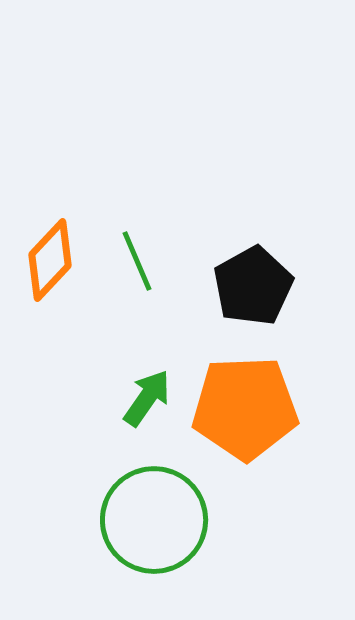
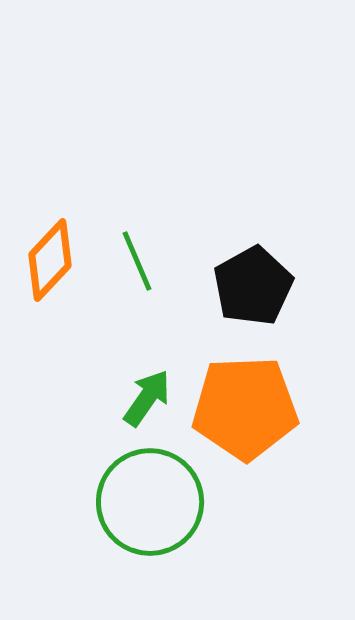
green circle: moved 4 px left, 18 px up
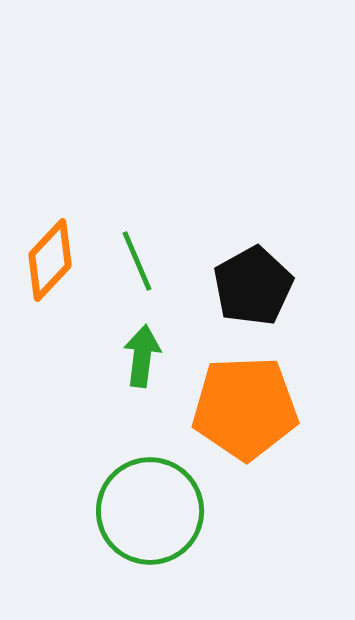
green arrow: moved 5 px left, 42 px up; rotated 28 degrees counterclockwise
green circle: moved 9 px down
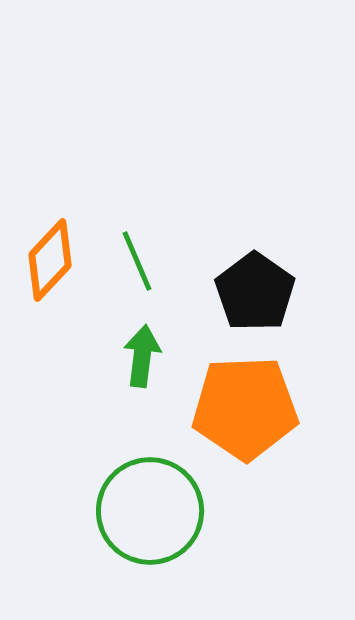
black pentagon: moved 2 px right, 6 px down; rotated 8 degrees counterclockwise
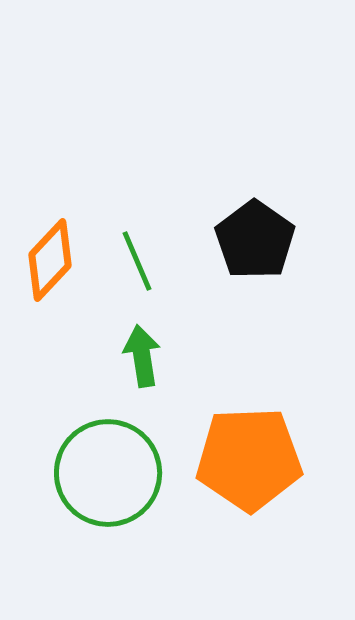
black pentagon: moved 52 px up
green arrow: rotated 16 degrees counterclockwise
orange pentagon: moved 4 px right, 51 px down
green circle: moved 42 px left, 38 px up
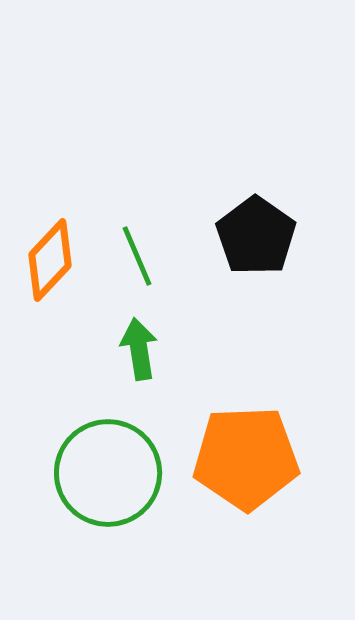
black pentagon: moved 1 px right, 4 px up
green line: moved 5 px up
green arrow: moved 3 px left, 7 px up
orange pentagon: moved 3 px left, 1 px up
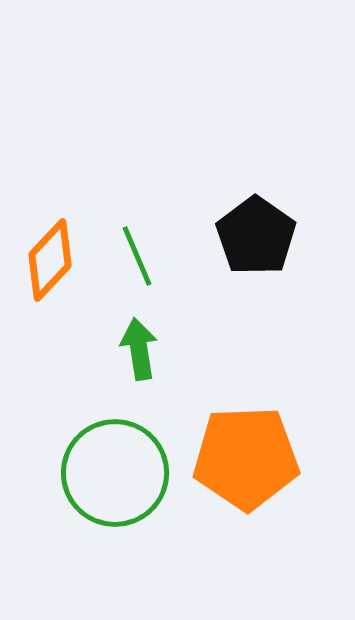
green circle: moved 7 px right
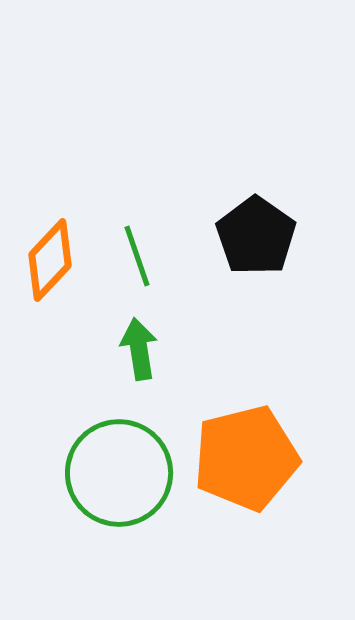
green line: rotated 4 degrees clockwise
orange pentagon: rotated 12 degrees counterclockwise
green circle: moved 4 px right
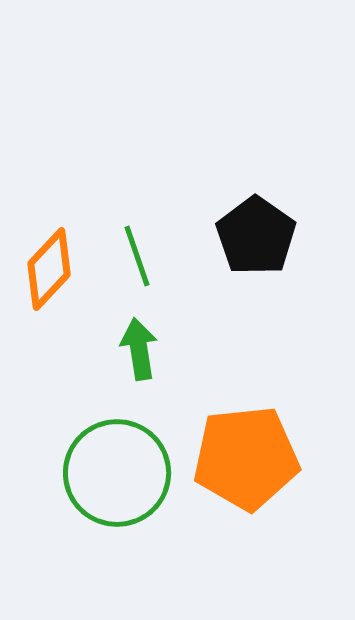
orange diamond: moved 1 px left, 9 px down
orange pentagon: rotated 8 degrees clockwise
green circle: moved 2 px left
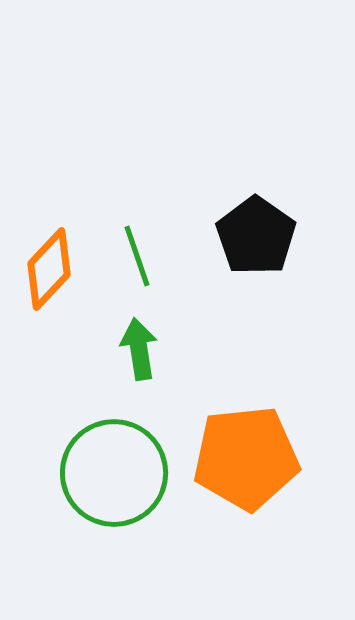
green circle: moved 3 px left
